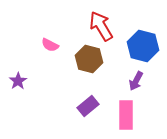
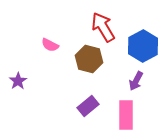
red arrow: moved 2 px right, 1 px down
blue hexagon: rotated 16 degrees clockwise
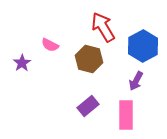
purple star: moved 4 px right, 18 px up
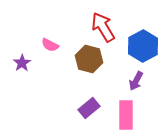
purple rectangle: moved 1 px right, 2 px down
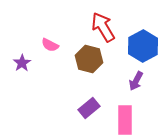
pink rectangle: moved 1 px left, 5 px down
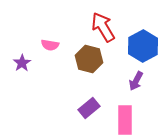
pink semicircle: rotated 18 degrees counterclockwise
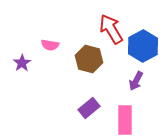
red arrow: moved 8 px right, 2 px down
